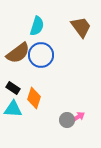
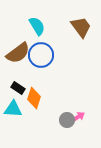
cyan semicircle: rotated 48 degrees counterclockwise
black rectangle: moved 5 px right
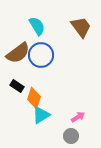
black rectangle: moved 1 px left, 2 px up
cyan triangle: moved 28 px right, 6 px down; rotated 36 degrees counterclockwise
gray circle: moved 4 px right, 16 px down
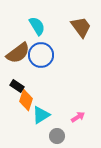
orange diamond: moved 8 px left, 2 px down
gray circle: moved 14 px left
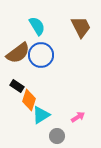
brown trapezoid: rotated 10 degrees clockwise
orange diamond: moved 3 px right
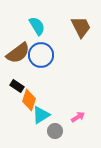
gray circle: moved 2 px left, 5 px up
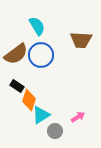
brown trapezoid: moved 13 px down; rotated 120 degrees clockwise
brown semicircle: moved 2 px left, 1 px down
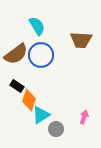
pink arrow: moved 6 px right; rotated 40 degrees counterclockwise
gray circle: moved 1 px right, 2 px up
